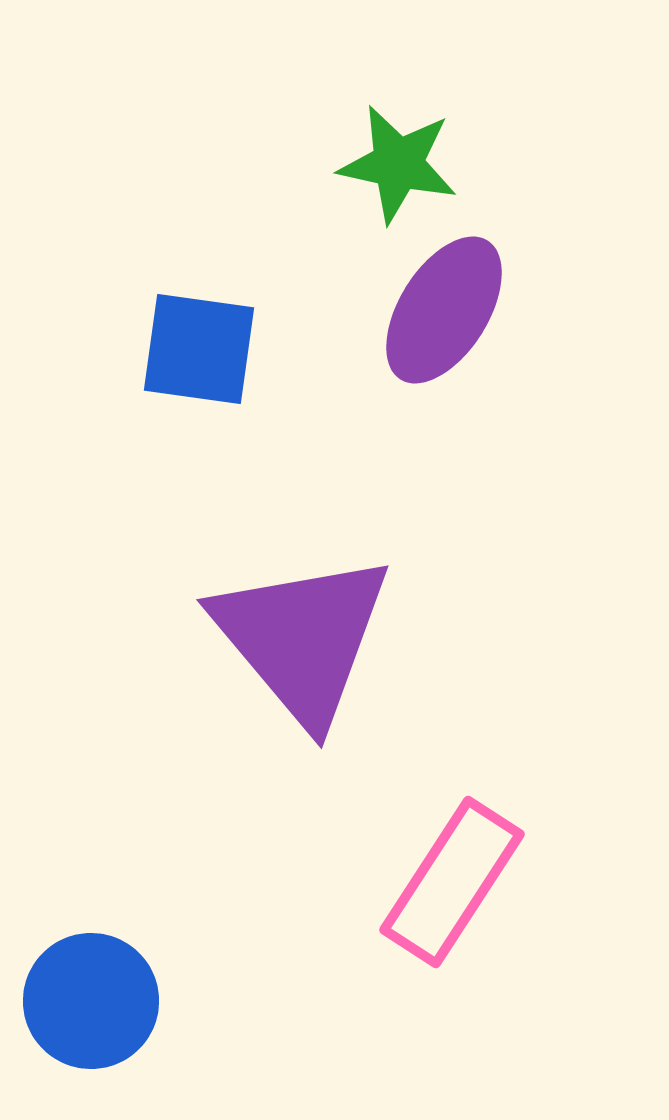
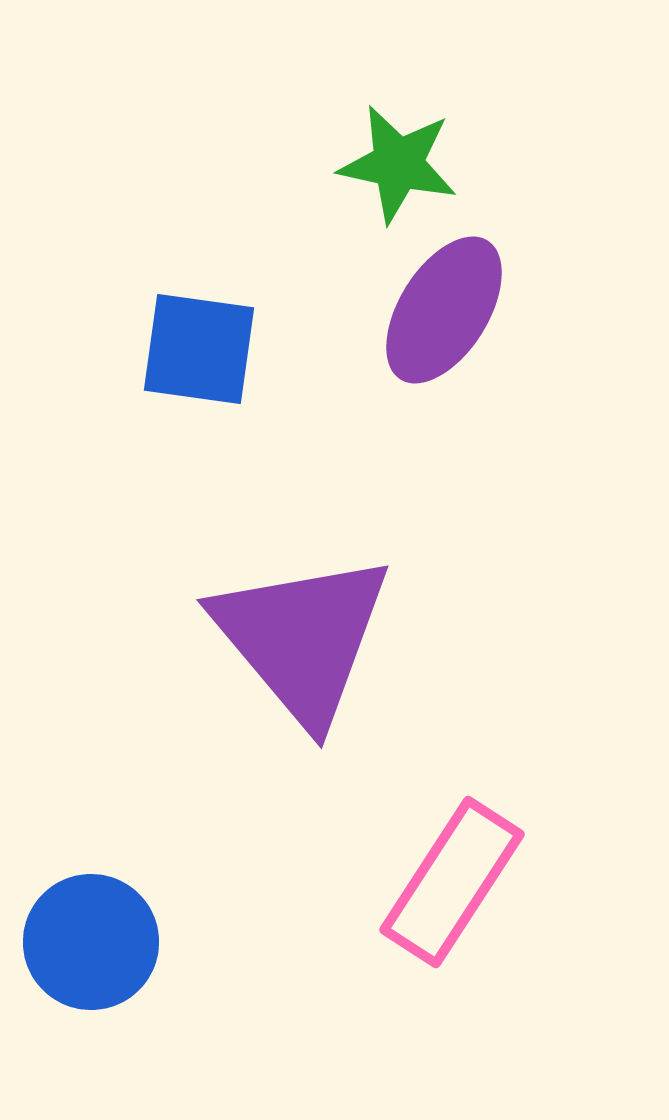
blue circle: moved 59 px up
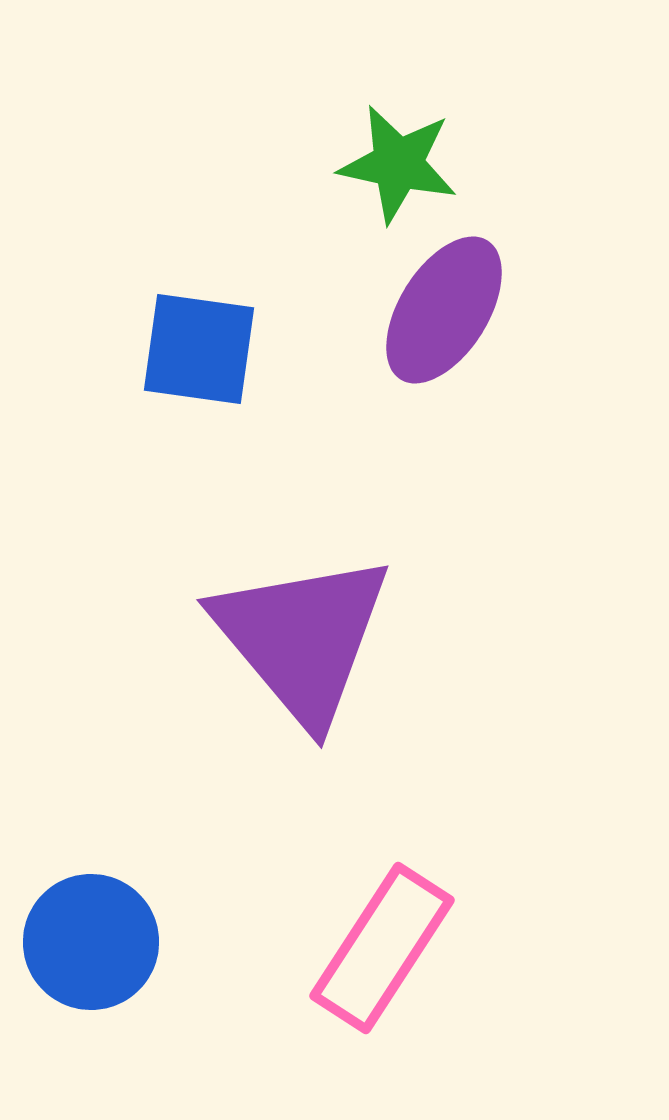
pink rectangle: moved 70 px left, 66 px down
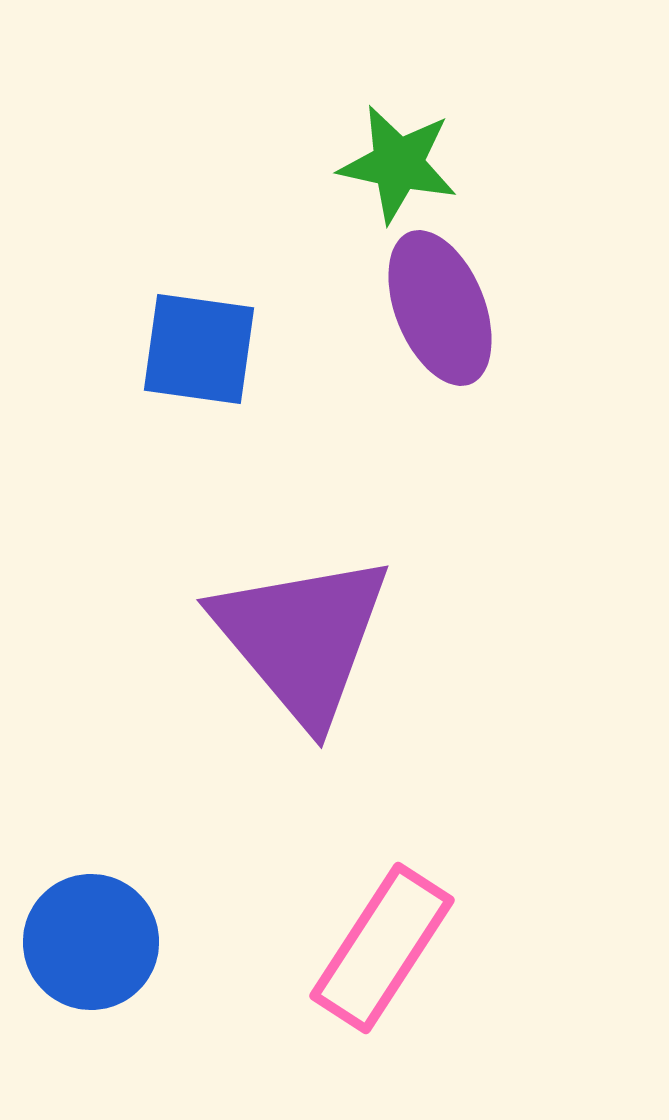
purple ellipse: moved 4 px left, 2 px up; rotated 54 degrees counterclockwise
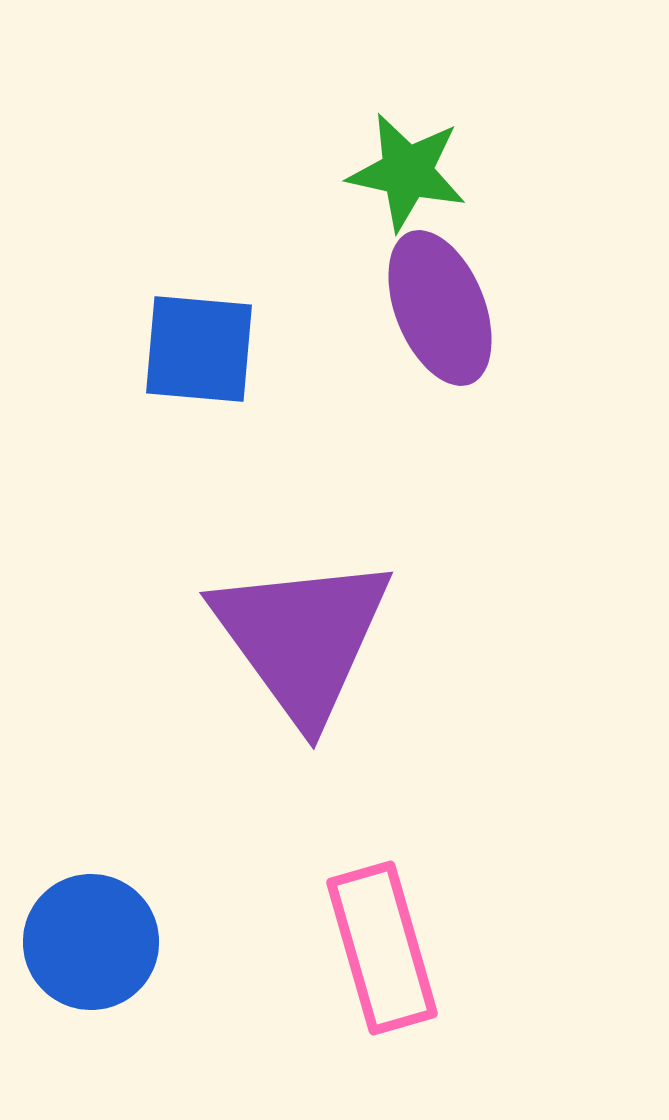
green star: moved 9 px right, 8 px down
blue square: rotated 3 degrees counterclockwise
purple triangle: rotated 4 degrees clockwise
pink rectangle: rotated 49 degrees counterclockwise
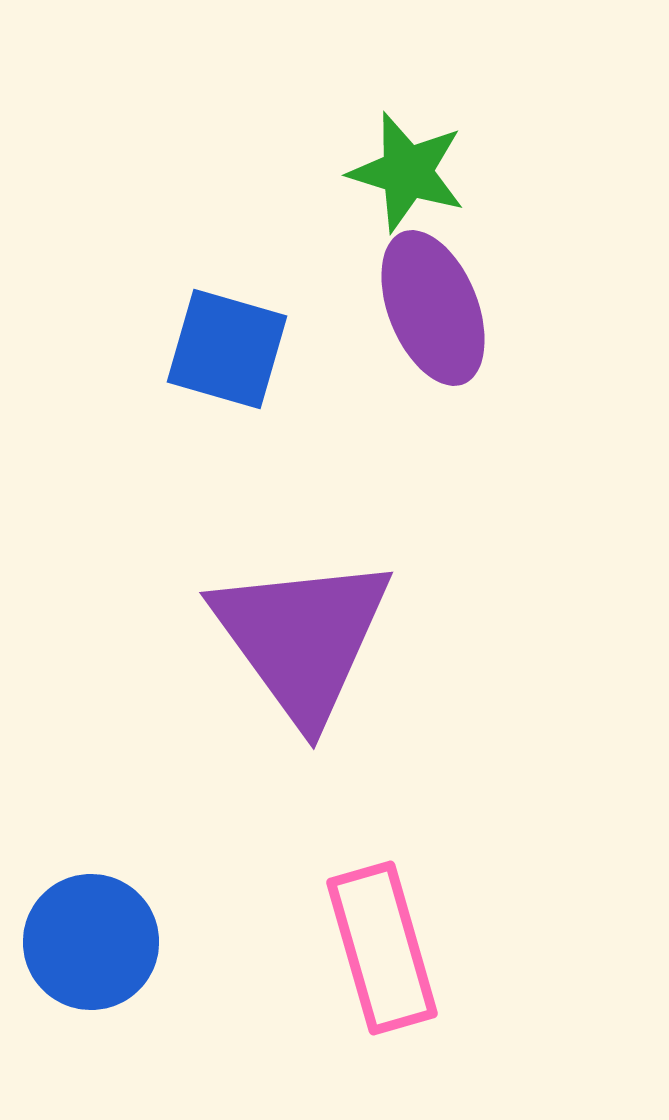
green star: rotated 5 degrees clockwise
purple ellipse: moved 7 px left
blue square: moved 28 px right; rotated 11 degrees clockwise
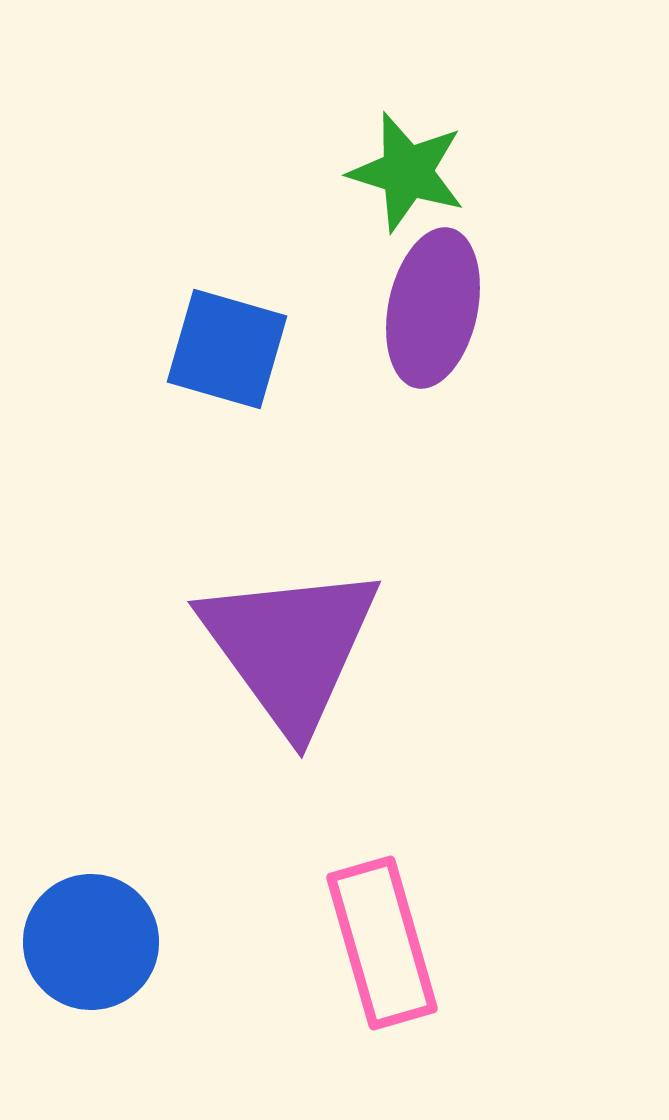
purple ellipse: rotated 34 degrees clockwise
purple triangle: moved 12 px left, 9 px down
pink rectangle: moved 5 px up
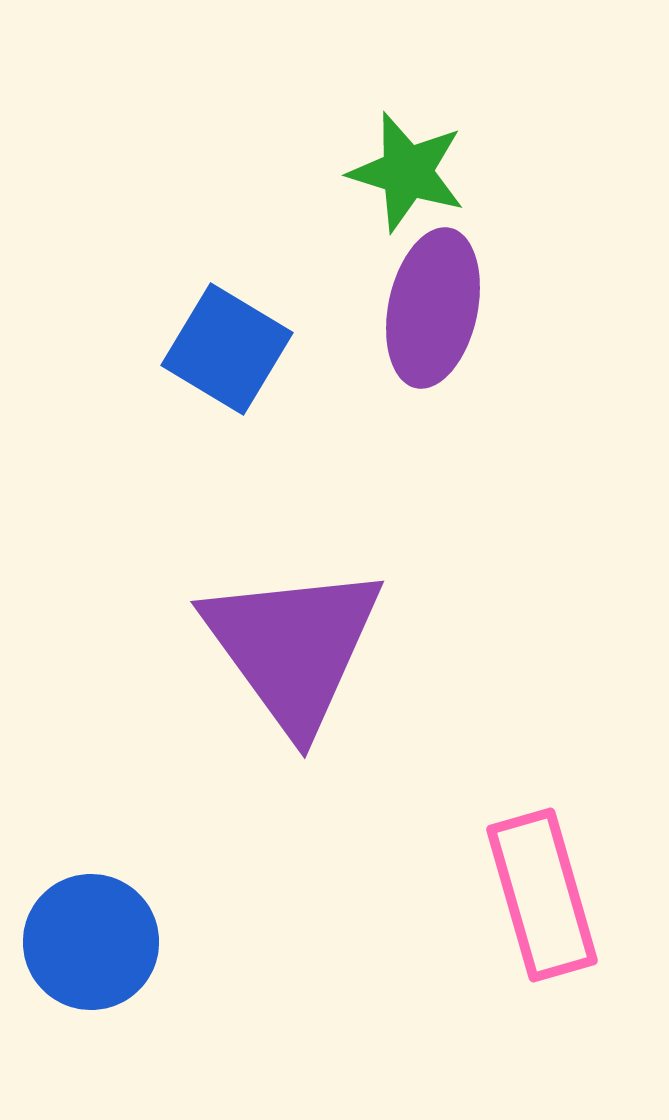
blue square: rotated 15 degrees clockwise
purple triangle: moved 3 px right
pink rectangle: moved 160 px right, 48 px up
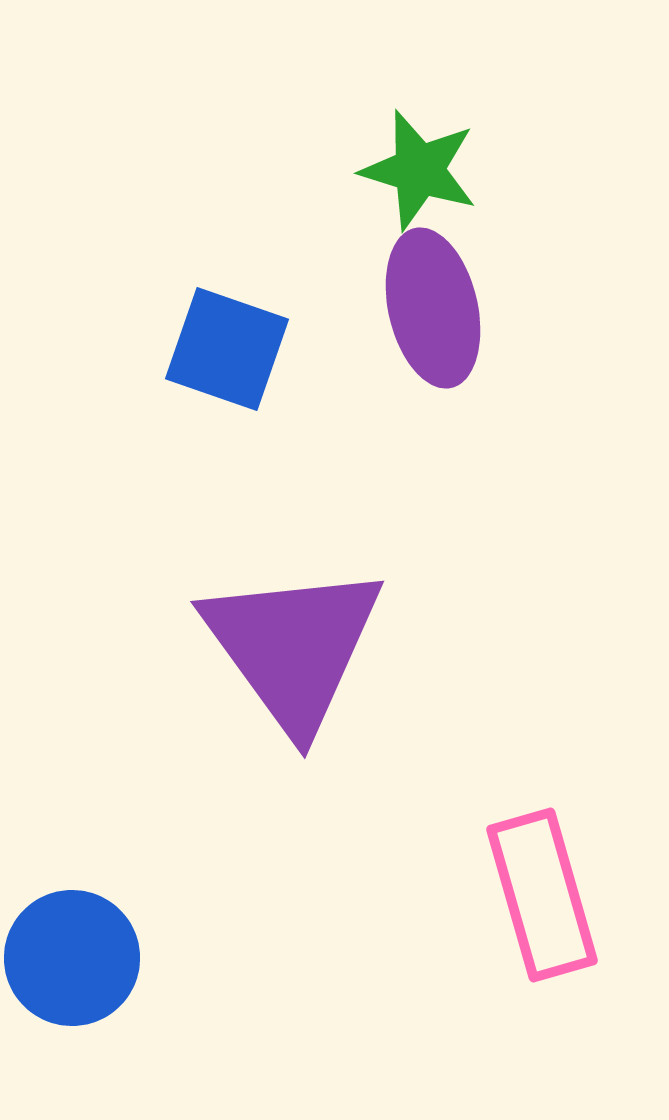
green star: moved 12 px right, 2 px up
purple ellipse: rotated 25 degrees counterclockwise
blue square: rotated 12 degrees counterclockwise
blue circle: moved 19 px left, 16 px down
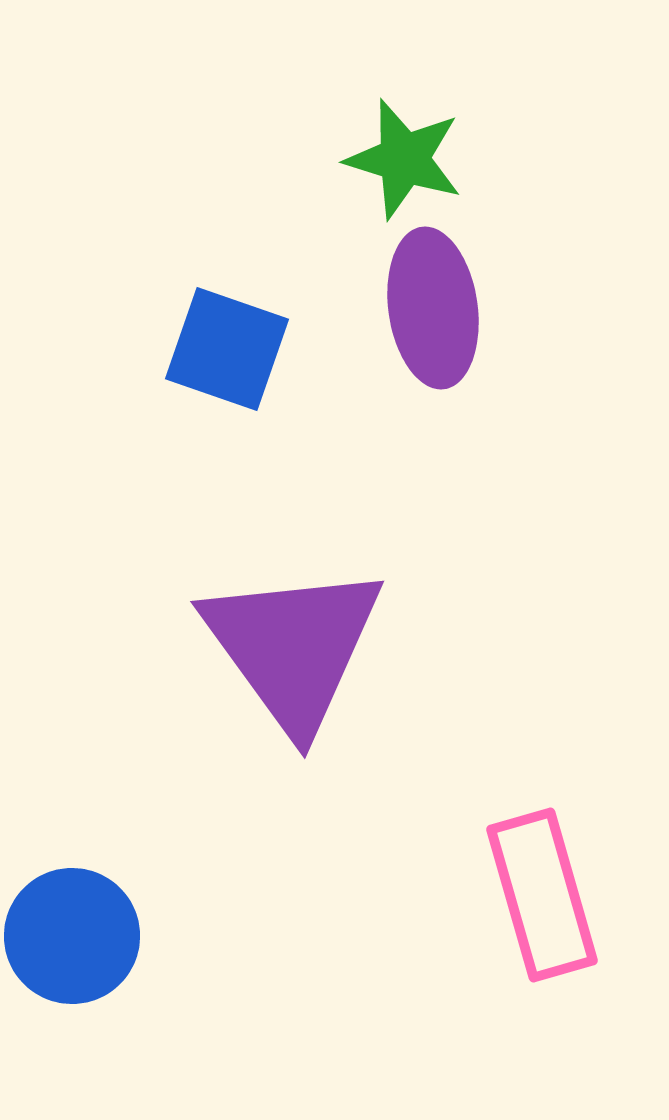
green star: moved 15 px left, 11 px up
purple ellipse: rotated 5 degrees clockwise
blue circle: moved 22 px up
